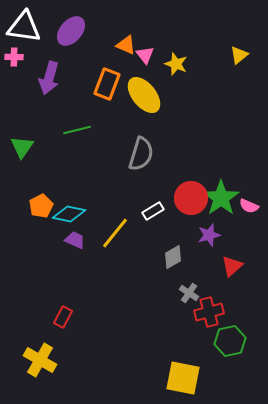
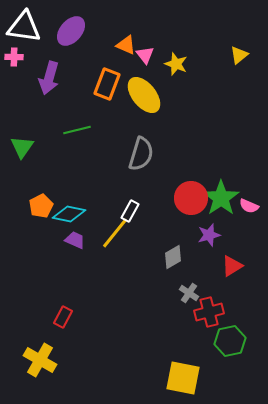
white rectangle: moved 23 px left; rotated 30 degrees counterclockwise
red triangle: rotated 10 degrees clockwise
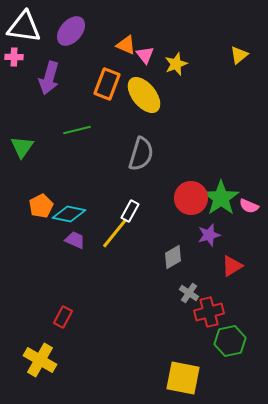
yellow star: rotated 30 degrees clockwise
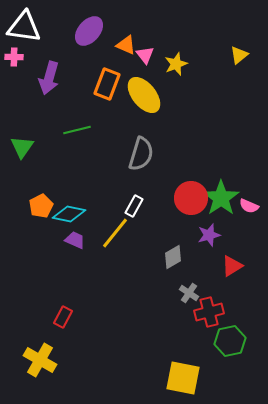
purple ellipse: moved 18 px right
white rectangle: moved 4 px right, 5 px up
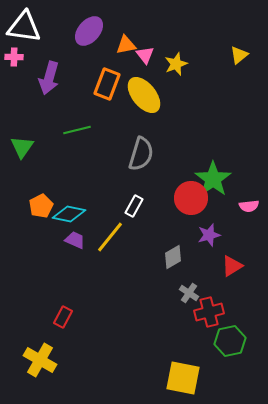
orange triangle: rotated 35 degrees counterclockwise
green star: moved 8 px left, 19 px up
pink semicircle: rotated 30 degrees counterclockwise
yellow line: moved 5 px left, 4 px down
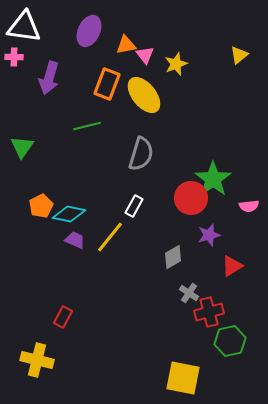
purple ellipse: rotated 16 degrees counterclockwise
green line: moved 10 px right, 4 px up
yellow cross: moved 3 px left; rotated 16 degrees counterclockwise
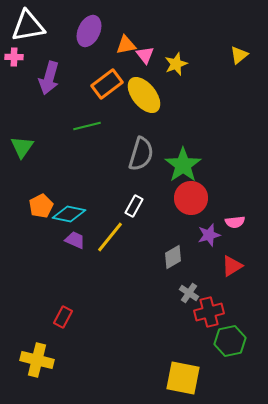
white triangle: moved 4 px right, 1 px up; rotated 18 degrees counterclockwise
orange rectangle: rotated 32 degrees clockwise
green star: moved 30 px left, 14 px up
pink semicircle: moved 14 px left, 16 px down
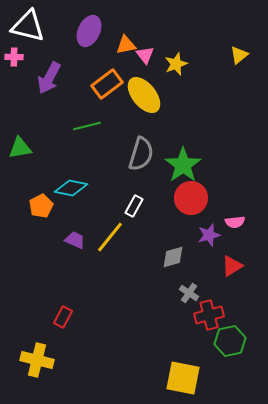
white triangle: rotated 24 degrees clockwise
purple arrow: rotated 12 degrees clockwise
green triangle: moved 2 px left, 1 px down; rotated 45 degrees clockwise
cyan diamond: moved 2 px right, 26 px up
gray diamond: rotated 15 degrees clockwise
red cross: moved 3 px down
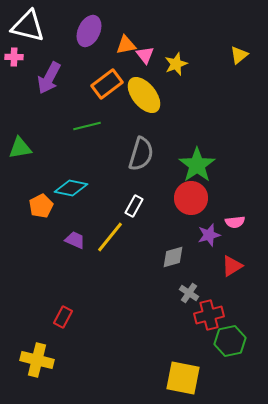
green star: moved 14 px right
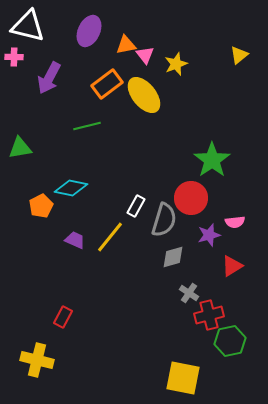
gray semicircle: moved 23 px right, 66 px down
green star: moved 15 px right, 5 px up
white rectangle: moved 2 px right
